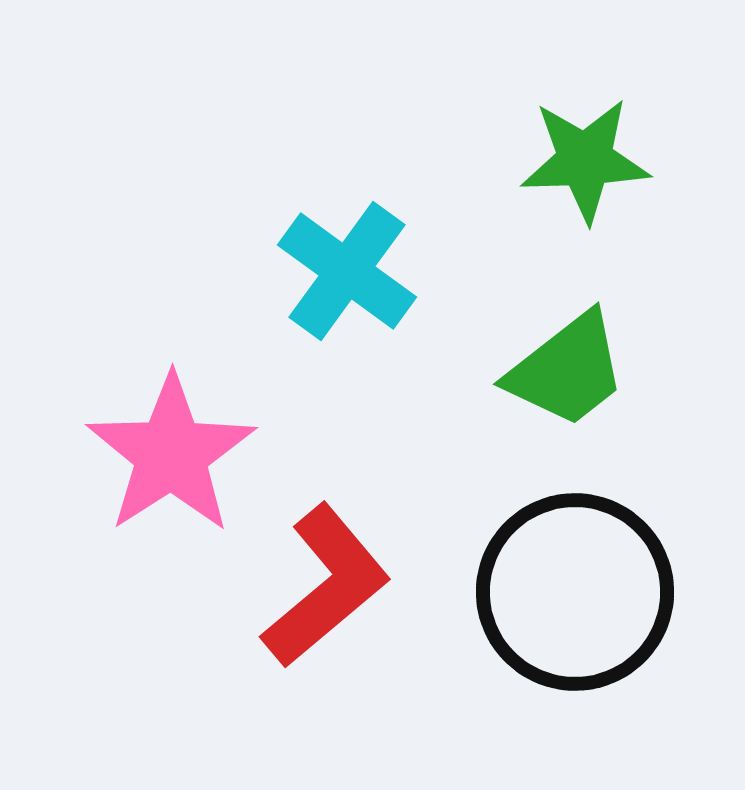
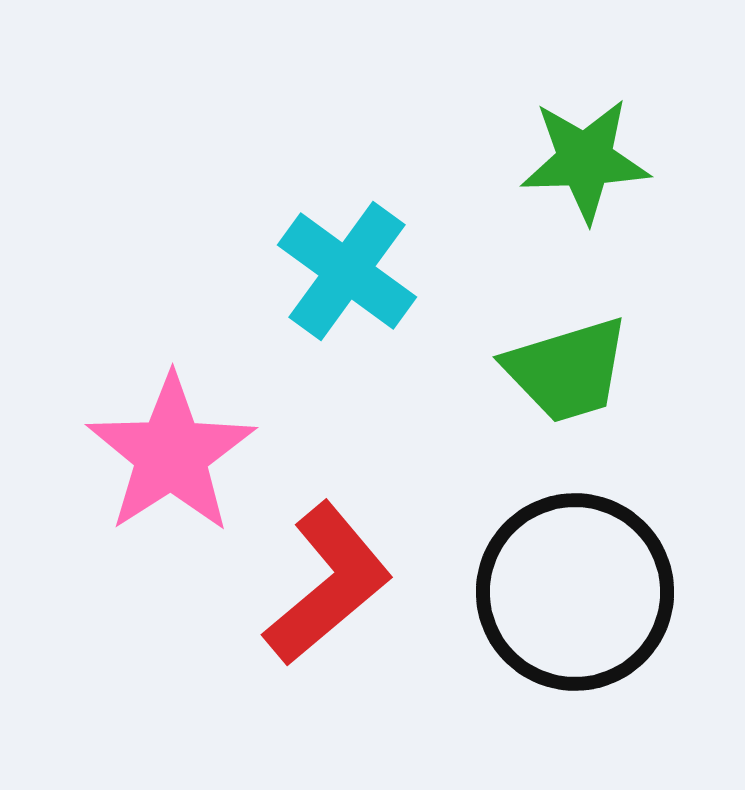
green trapezoid: rotated 21 degrees clockwise
red L-shape: moved 2 px right, 2 px up
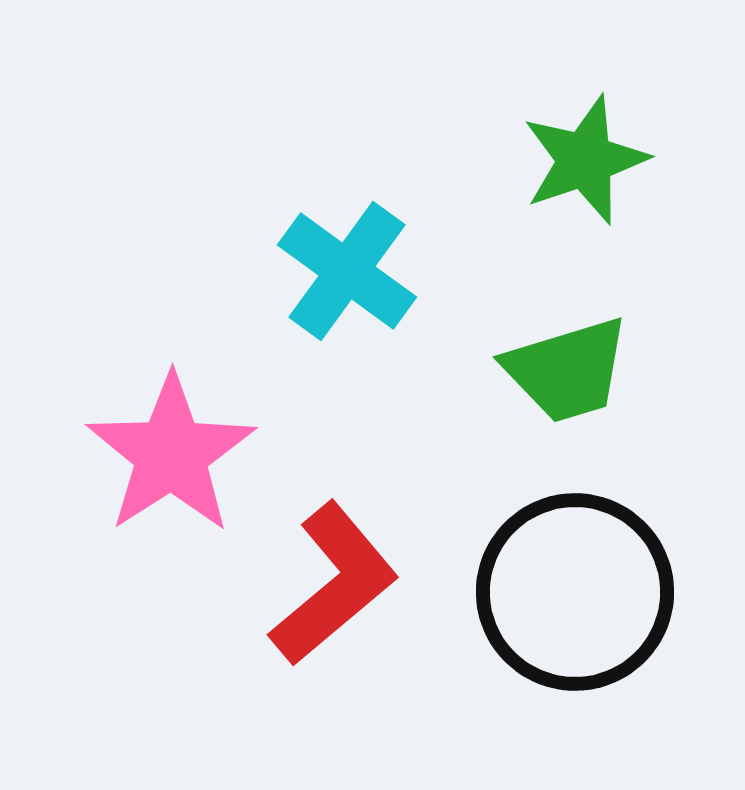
green star: rotated 17 degrees counterclockwise
red L-shape: moved 6 px right
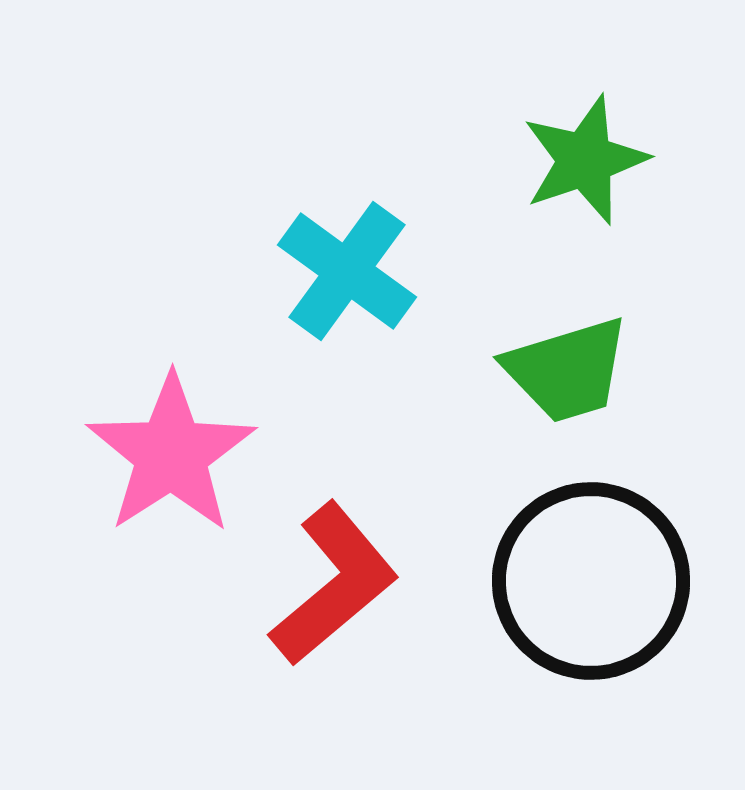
black circle: moved 16 px right, 11 px up
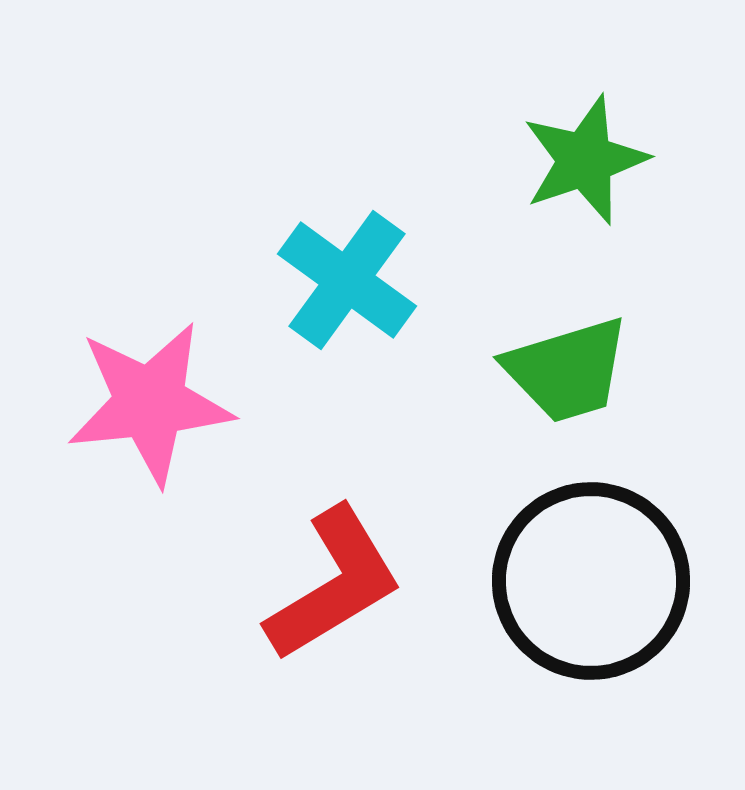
cyan cross: moved 9 px down
pink star: moved 21 px left, 51 px up; rotated 27 degrees clockwise
red L-shape: rotated 9 degrees clockwise
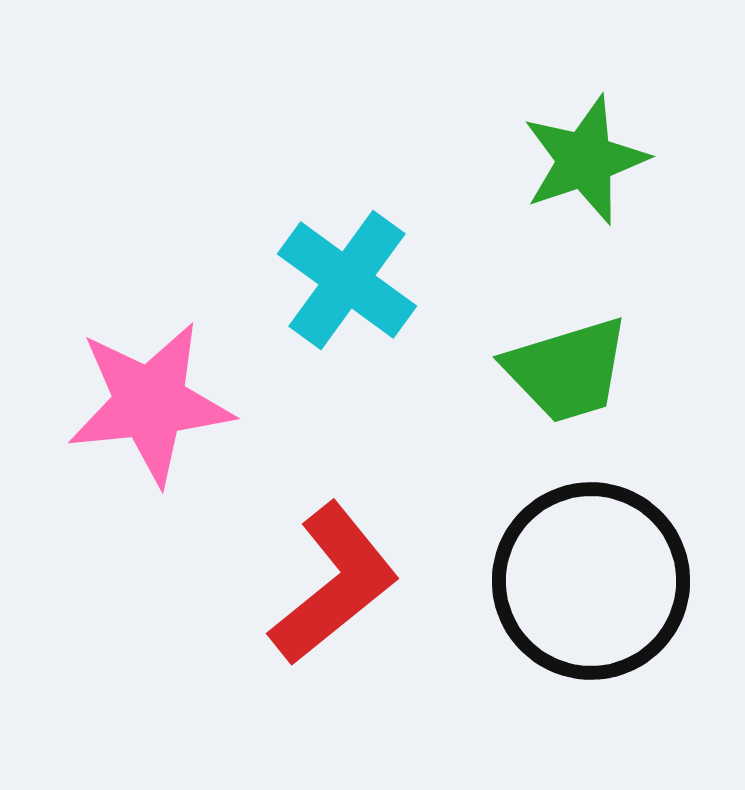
red L-shape: rotated 8 degrees counterclockwise
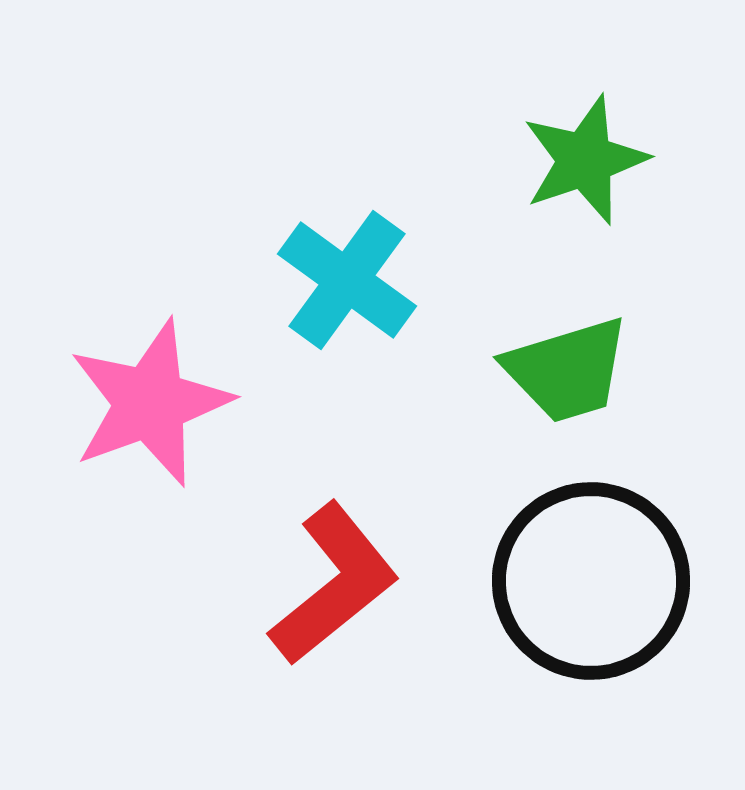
pink star: rotated 14 degrees counterclockwise
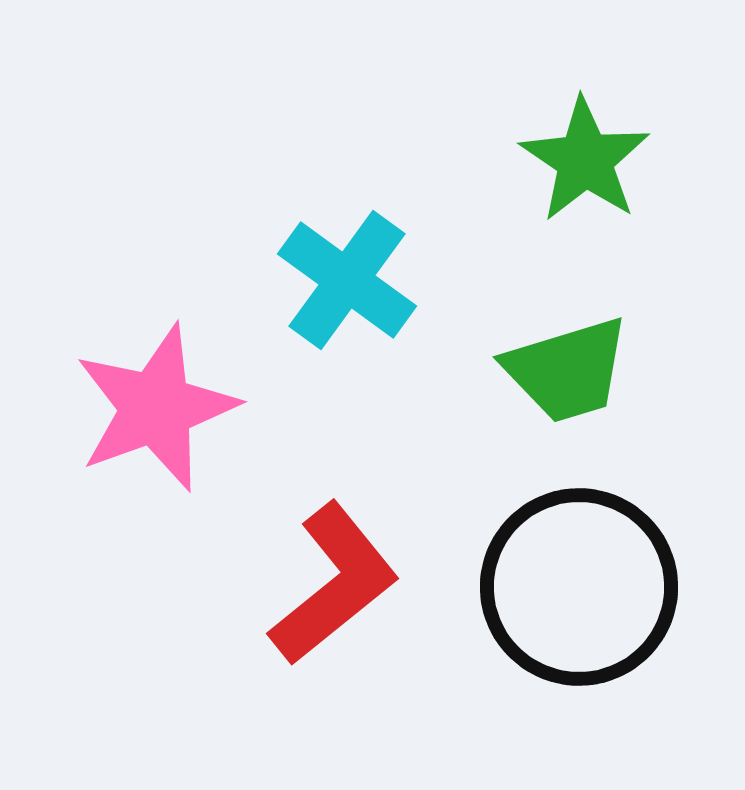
green star: rotated 19 degrees counterclockwise
pink star: moved 6 px right, 5 px down
black circle: moved 12 px left, 6 px down
